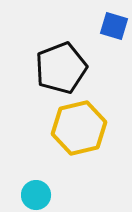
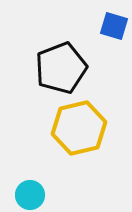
cyan circle: moved 6 px left
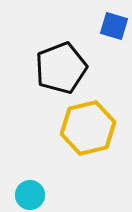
yellow hexagon: moved 9 px right
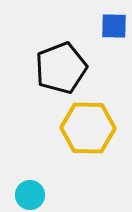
blue square: rotated 16 degrees counterclockwise
yellow hexagon: rotated 14 degrees clockwise
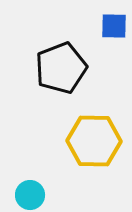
yellow hexagon: moved 6 px right, 13 px down
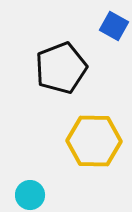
blue square: rotated 28 degrees clockwise
